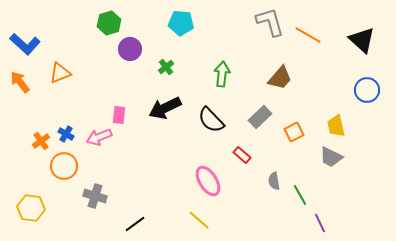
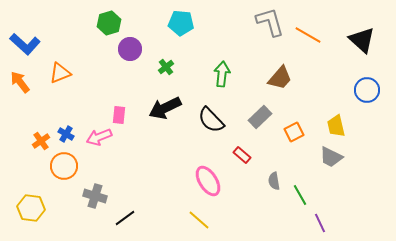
black line: moved 10 px left, 6 px up
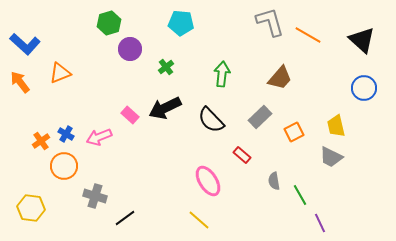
blue circle: moved 3 px left, 2 px up
pink rectangle: moved 11 px right; rotated 54 degrees counterclockwise
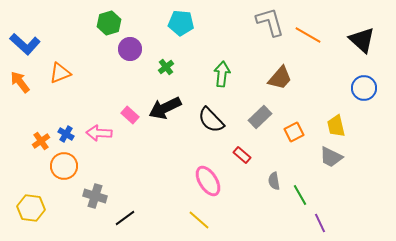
pink arrow: moved 4 px up; rotated 25 degrees clockwise
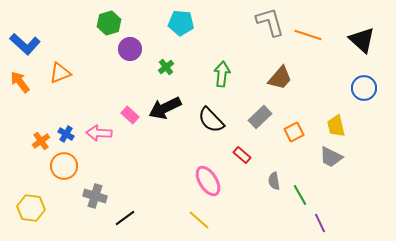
orange line: rotated 12 degrees counterclockwise
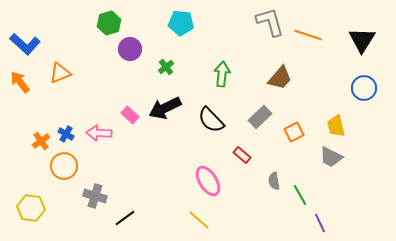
black triangle: rotated 20 degrees clockwise
